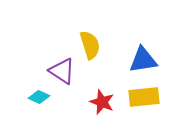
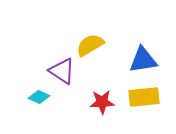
yellow semicircle: rotated 104 degrees counterclockwise
red star: rotated 25 degrees counterclockwise
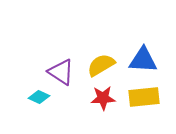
yellow semicircle: moved 11 px right, 20 px down
blue triangle: rotated 12 degrees clockwise
purple triangle: moved 1 px left, 1 px down
red star: moved 1 px right, 4 px up
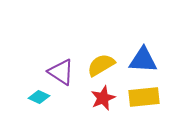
red star: rotated 20 degrees counterclockwise
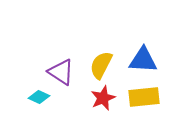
yellow semicircle: rotated 32 degrees counterclockwise
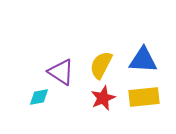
cyan diamond: rotated 35 degrees counterclockwise
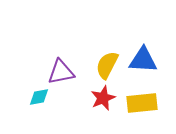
yellow semicircle: moved 6 px right
purple triangle: rotated 44 degrees counterclockwise
yellow rectangle: moved 2 px left, 6 px down
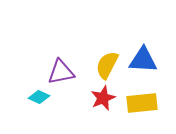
cyan diamond: rotated 35 degrees clockwise
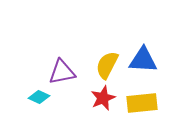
purple triangle: moved 1 px right
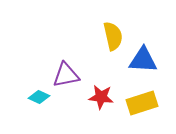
yellow semicircle: moved 6 px right, 29 px up; rotated 140 degrees clockwise
purple triangle: moved 4 px right, 3 px down
red star: moved 2 px left, 1 px up; rotated 30 degrees clockwise
yellow rectangle: rotated 12 degrees counterclockwise
